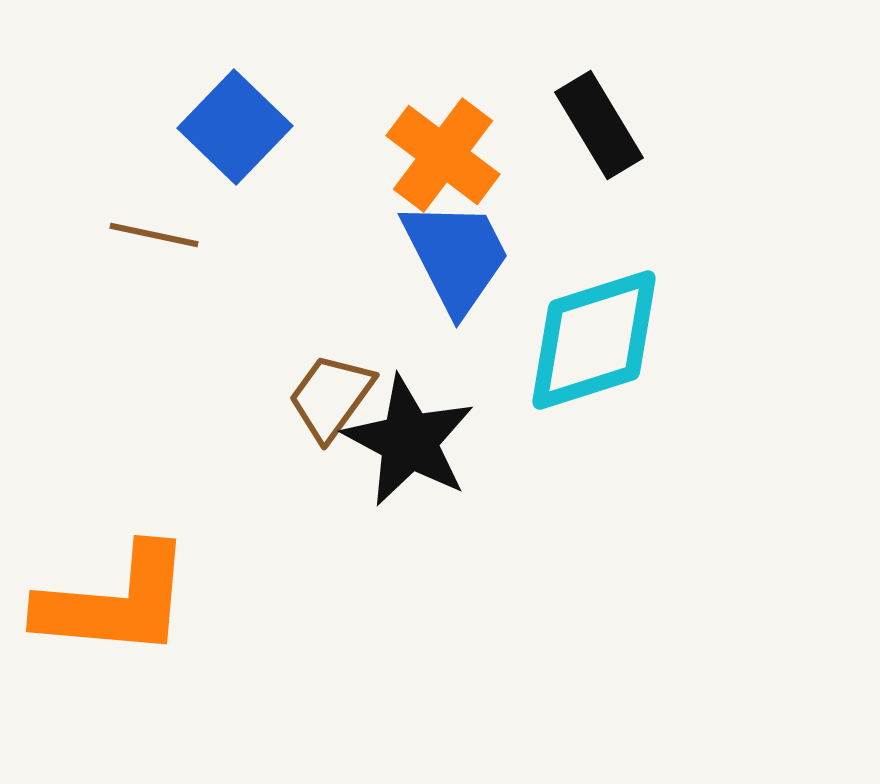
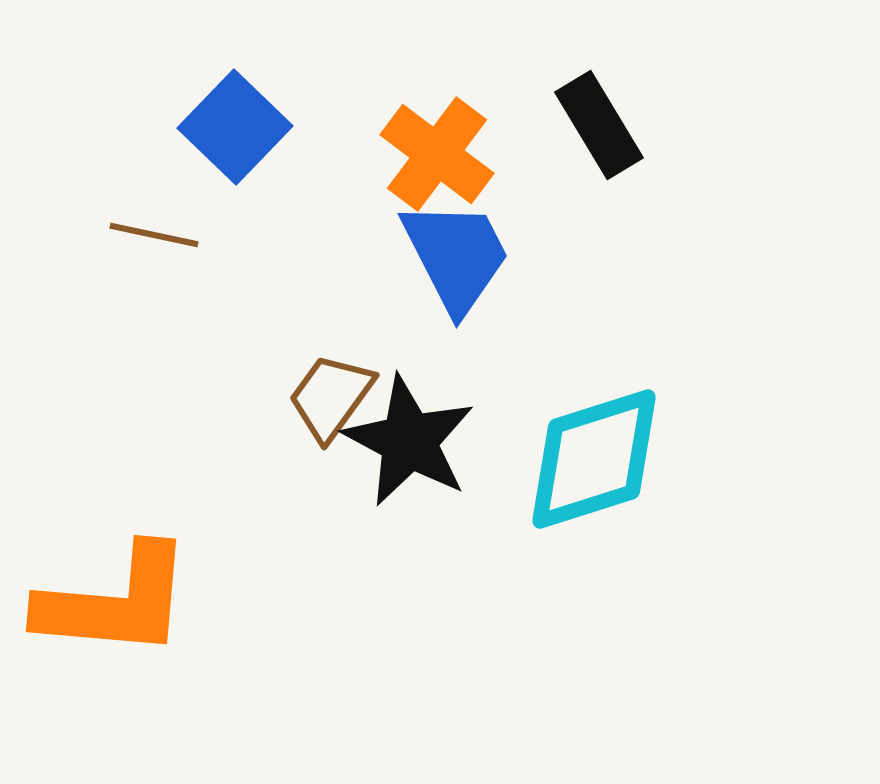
orange cross: moved 6 px left, 1 px up
cyan diamond: moved 119 px down
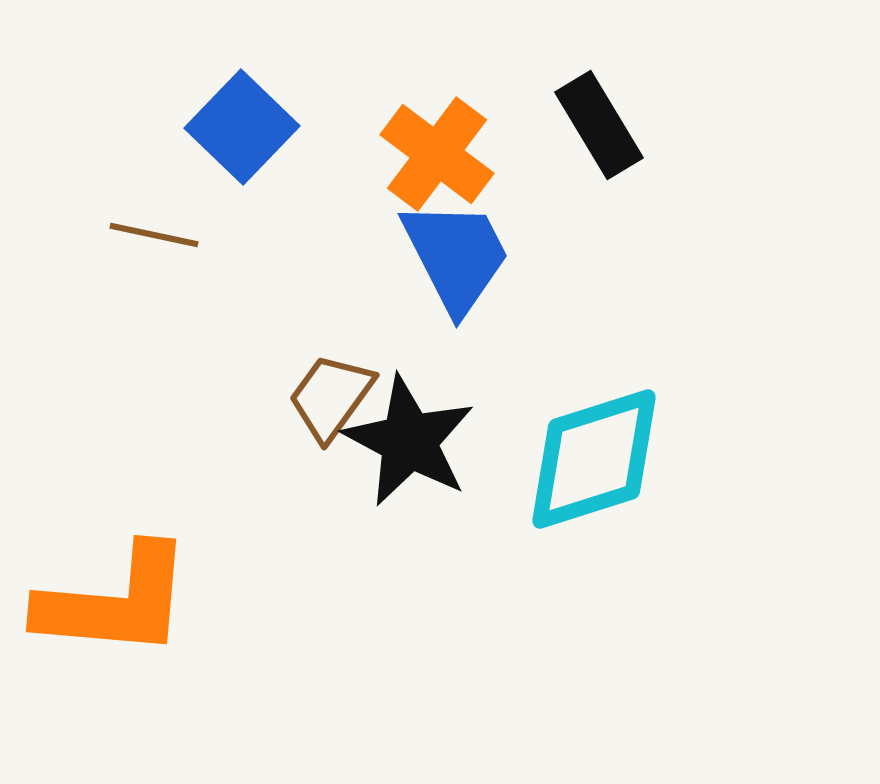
blue square: moved 7 px right
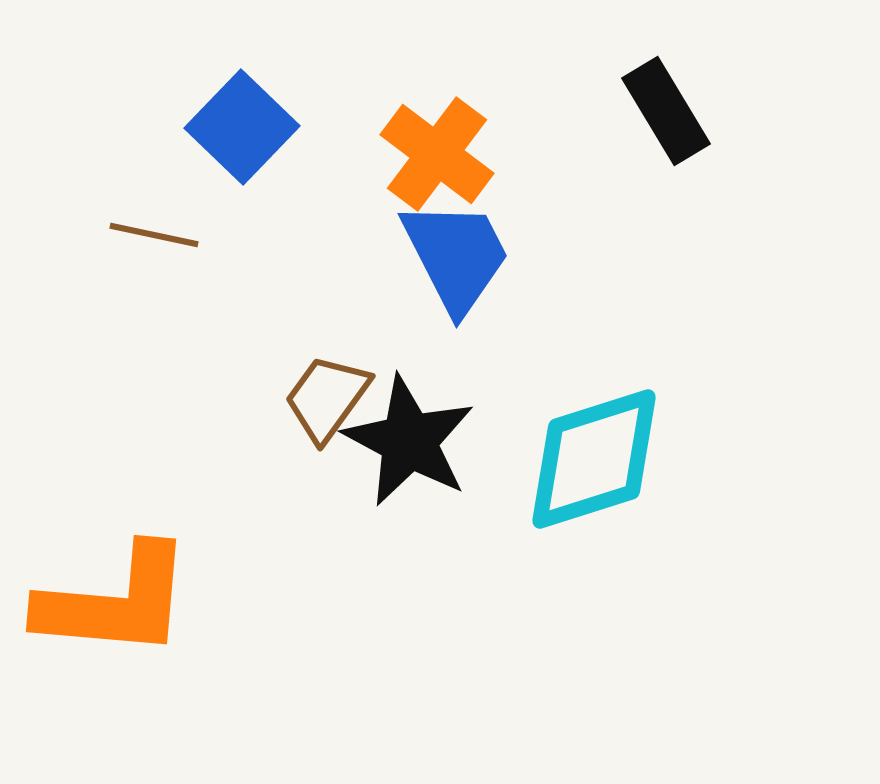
black rectangle: moved 67 px right, 14 px up
brown trapezoid: moved 4 px left, 1 px down
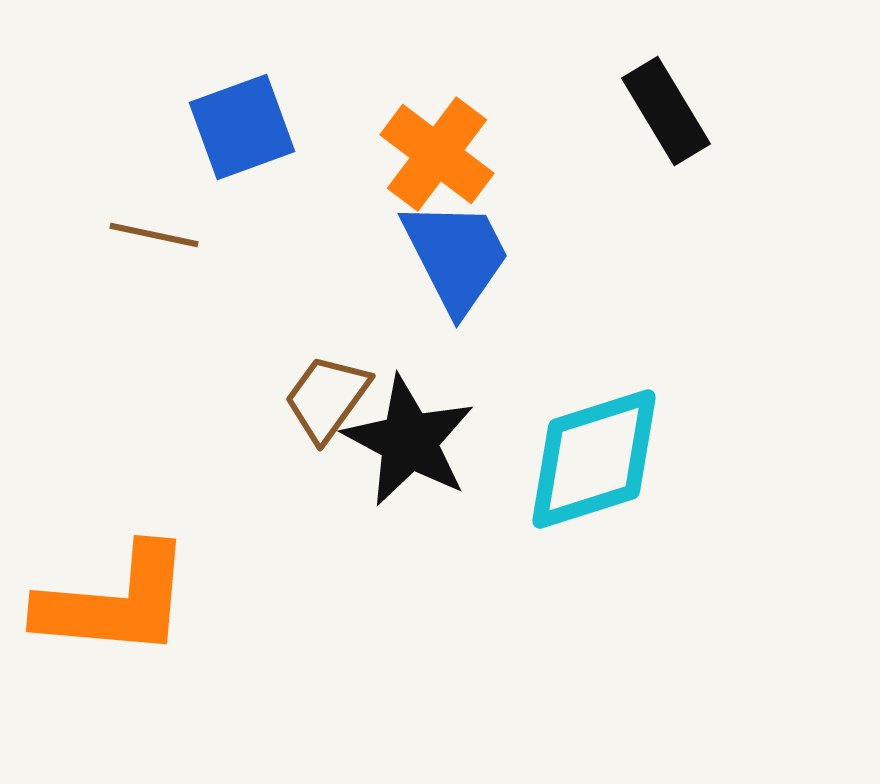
blue square: rotated 26 degrees clockwise
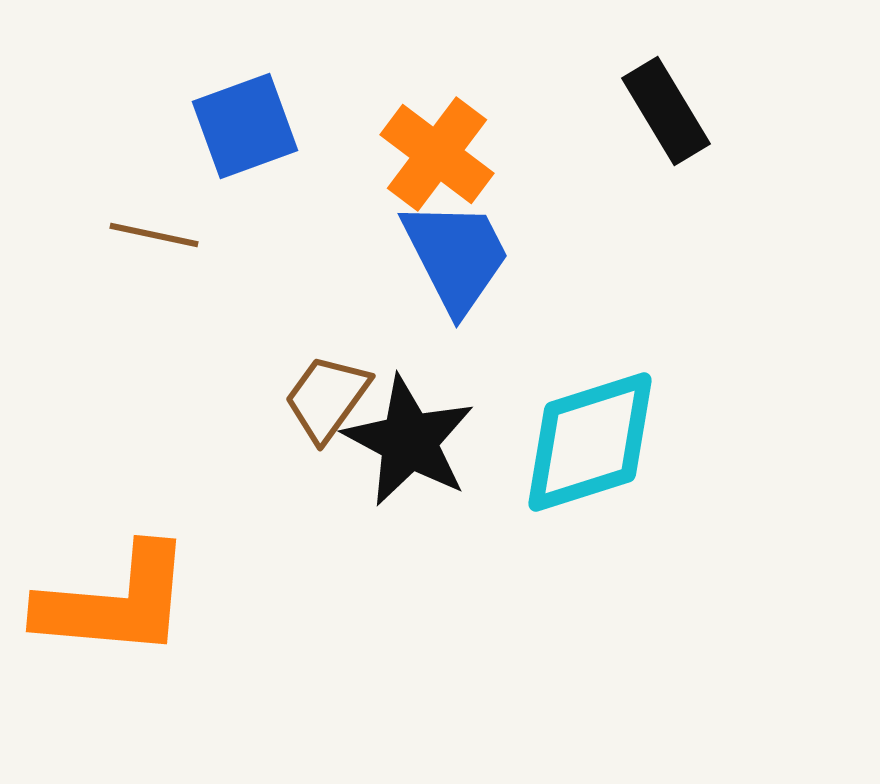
blue square: moved 3 px right, 1 px up
cyan diamond: moved 4 px left, 17 px up
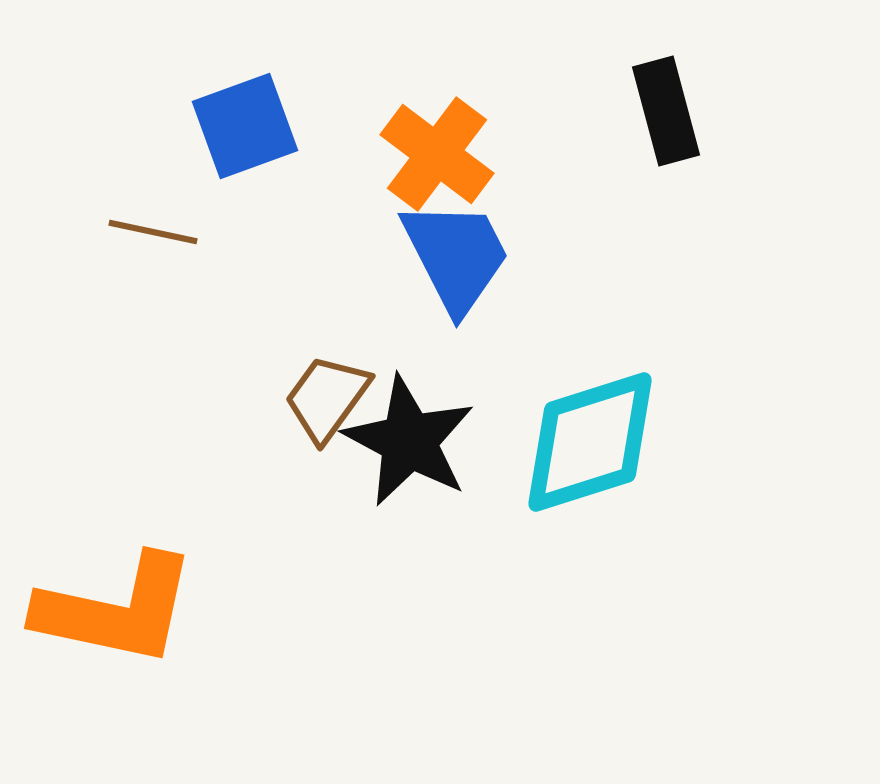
black rectangle: rotated 16 degrees clockwise
brown line: moved 1 px left, 3 px up
orange L-shape: moved 1 px right, 8 px down; rotated 7 degrees clockwise
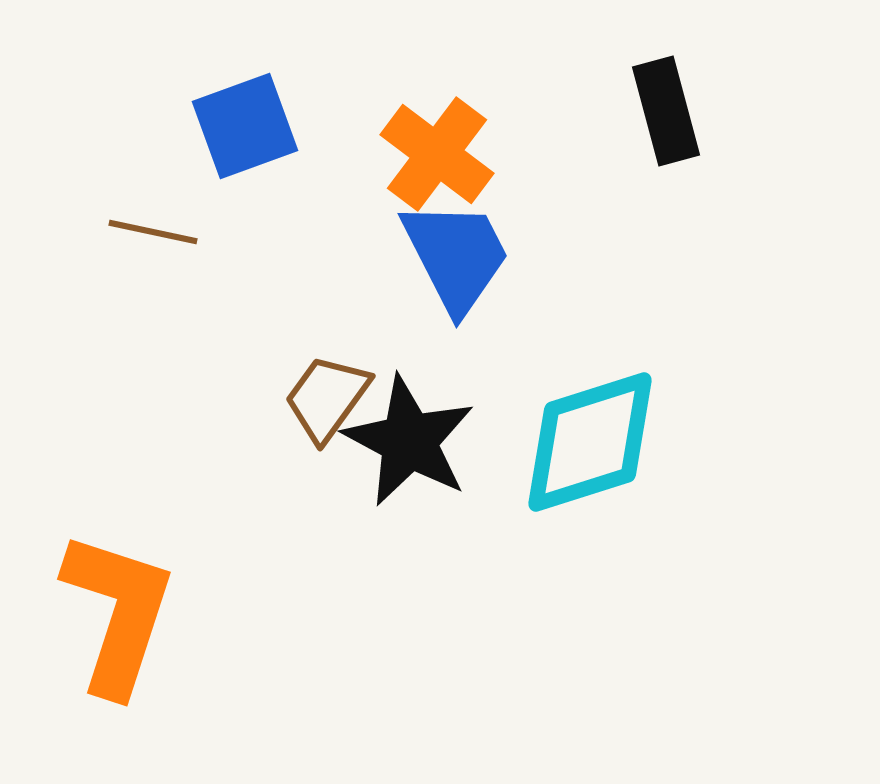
orange L-shape: moved 2 px right, 3 px down; rotated 84 degrees counterclockwise
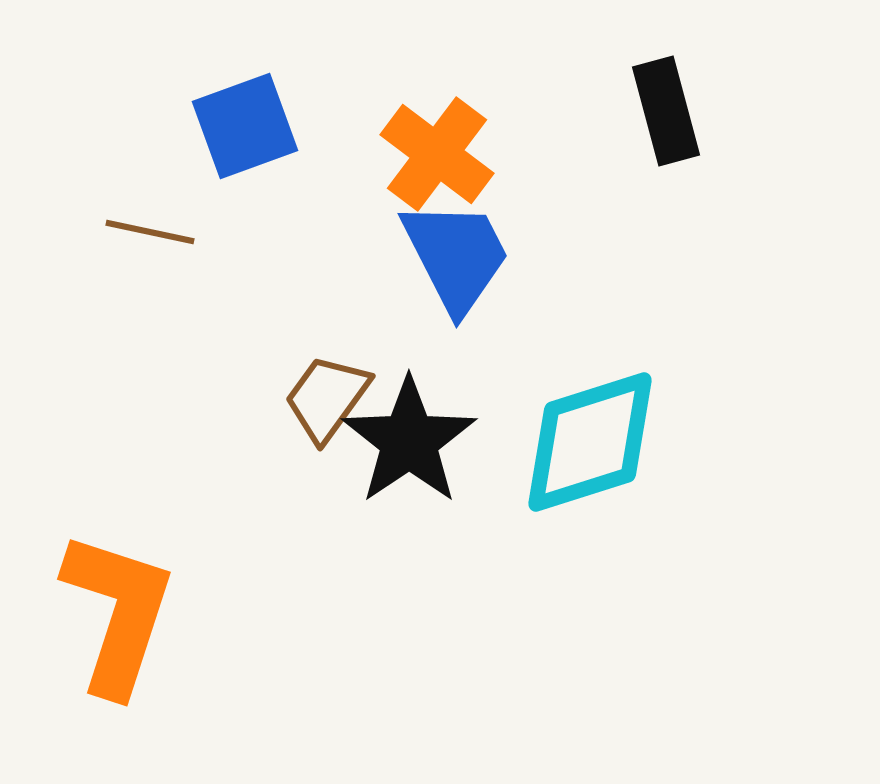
brown line: moved 3 px left
black star: rotated 10 degrees clockwise
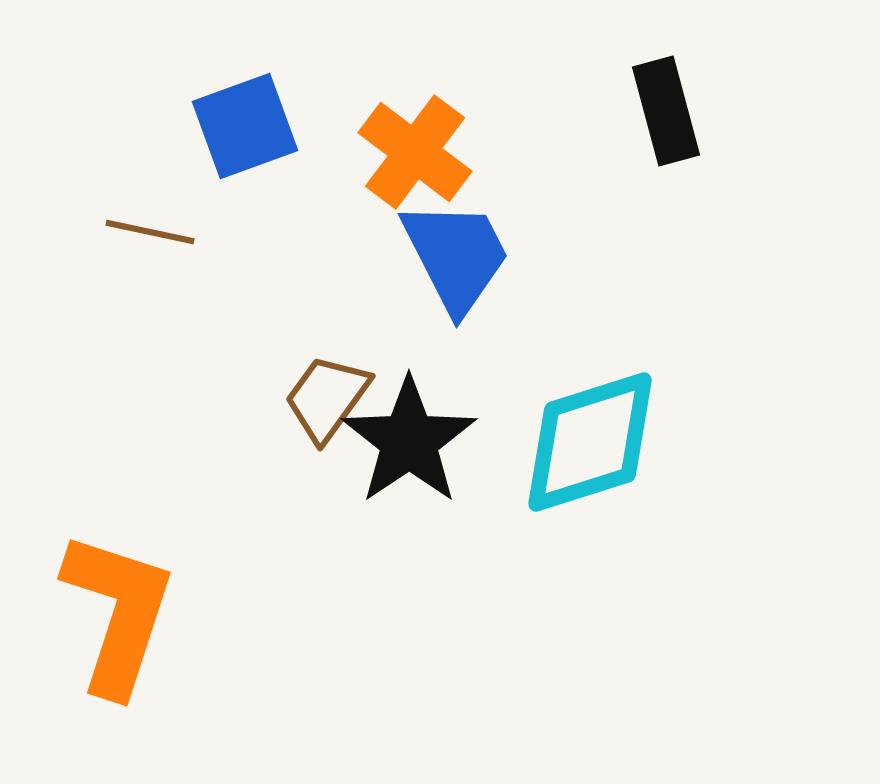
orange cross: moved 22 px left, 2 px up
